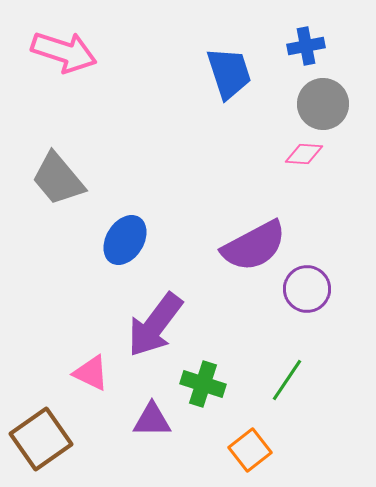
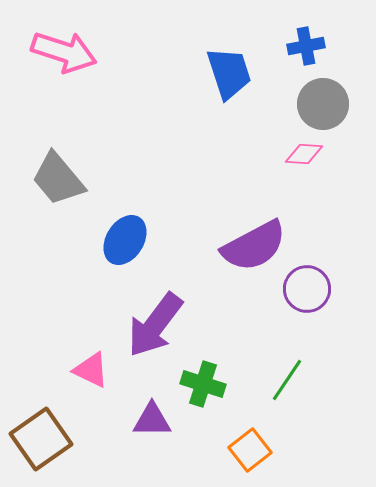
pink triangle: moved 3 px up
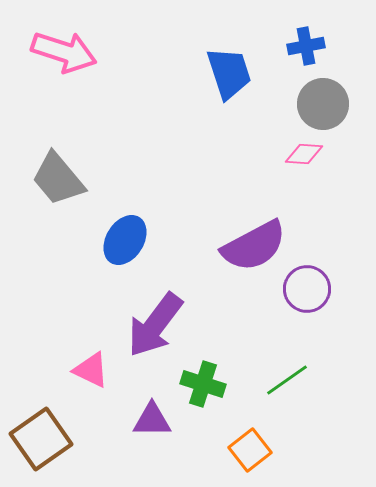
green line: rotated 21 degrees clockwise
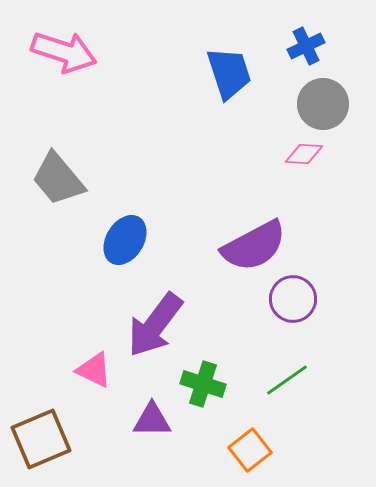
blue cross: rotated 15 degrees counterclockwise
purple circle: moved 14 px left, 10 px down
pink triangle: moved 3 px right
brown square: rotated 12 degrees clockwise
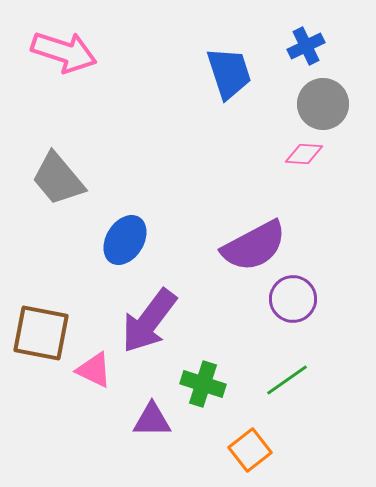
purple arrow: moved 6 px left, 4 px up
brown square: moved 106 px up; rotated 34 degrees clockwise
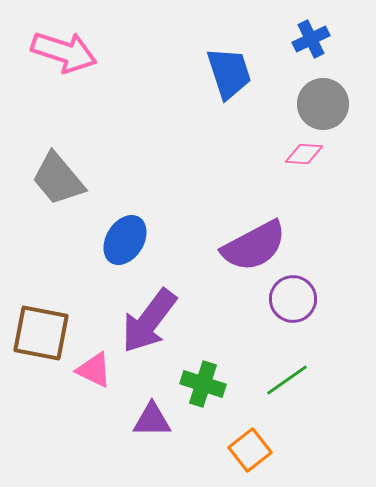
blue cross: moved 5 px right, 7 px up
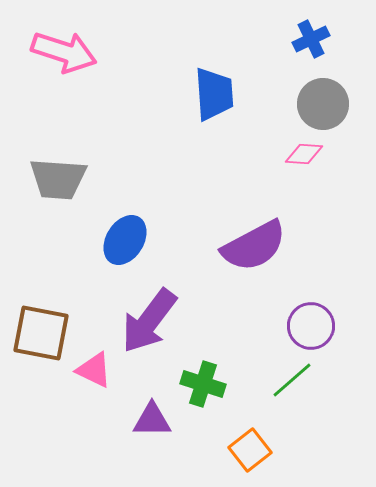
blue trapezoid: moved 15 px left, 21 px down; rotated 14 degrees clockwise
gray trapezoid: rotated 46 degrees counterclockwise
purple circle: moved 18 px right, 27 px down
green line: moved 5 px right; rotated 6 degrees counterclockwise
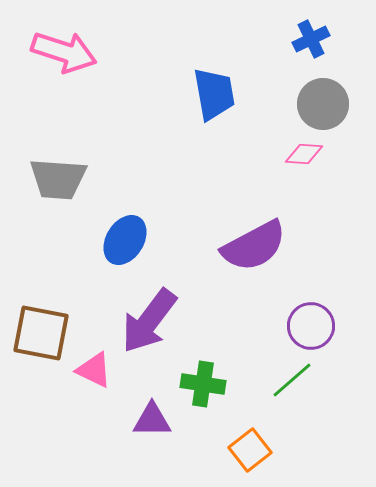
blue trapezoid: rotated 6 degrees counterclockwise
green cross: rotated 9 degrees counterclockwise
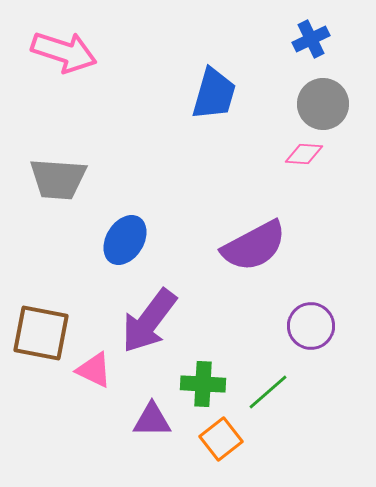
blue trapezoid: rotated 26 degrees clockwise
green line: moved 24 px left, 12 px down
green cross: rotated 6 degrees counterclockwise
orange square: moved 29 px left, 11 px up
